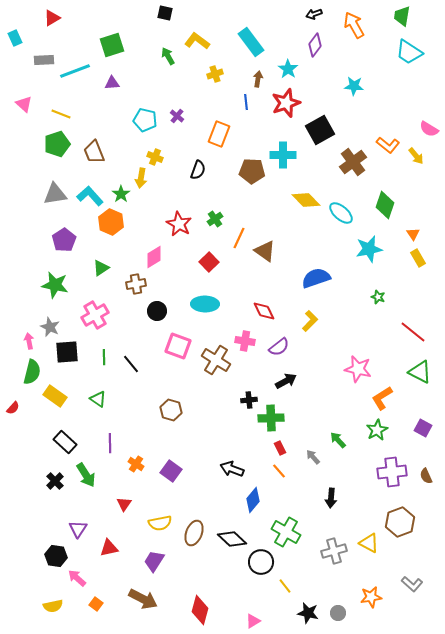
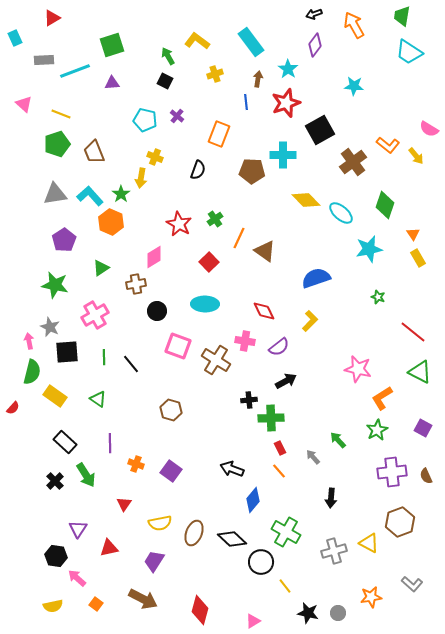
black square at (165, 13): moved 68 px down; rotated 14 degrees clockwise
orange cross at (136, 464): rotated 14 degrees counterclockwise
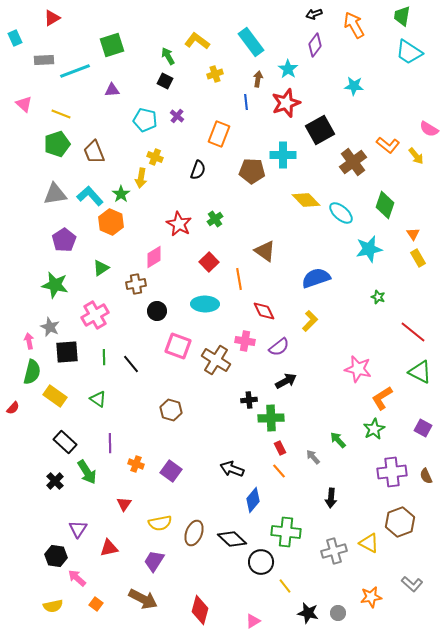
purple triangle at (112, 83): moved 7 px down
orange line at (239, 238): moved 41 px down; rotated 35 degrees counterclockwise
green star at (377, 430): moved 3 px left, 1 px up
green arrow at (86, 475): moved 1 px right, 3 px up
green cross at (286, 532): rotated 24 degrees counterclockwise
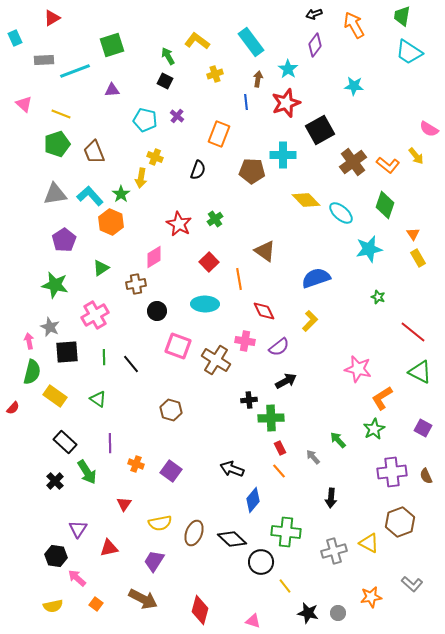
orange L-shape at (388, 145): moved 20 px down
pink triangle at (253, 621): rotated 49 degrees clockwise
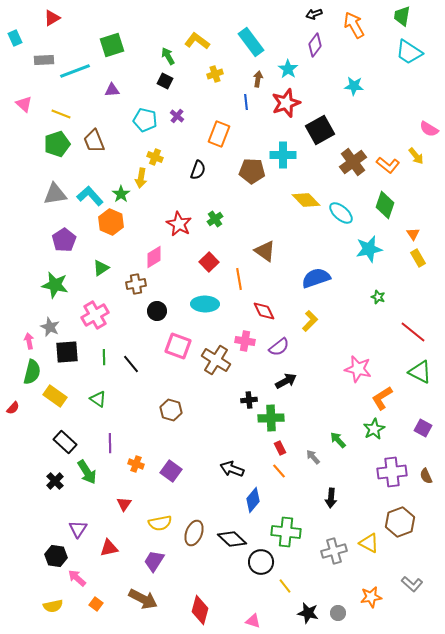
brown trapezoid at (94, 152): moved 11 px up
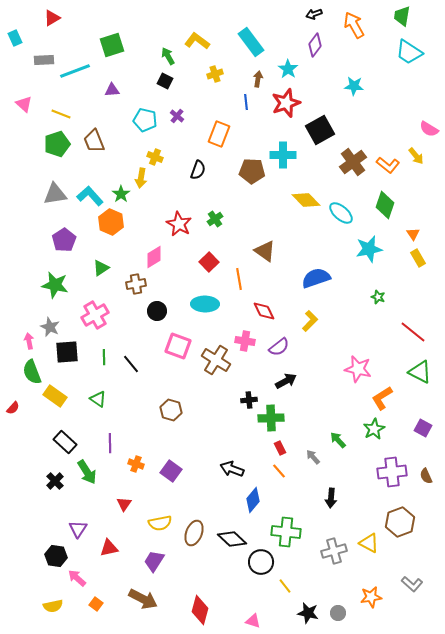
green semicircle at (32, 372): rotated 145 degrees clockwise
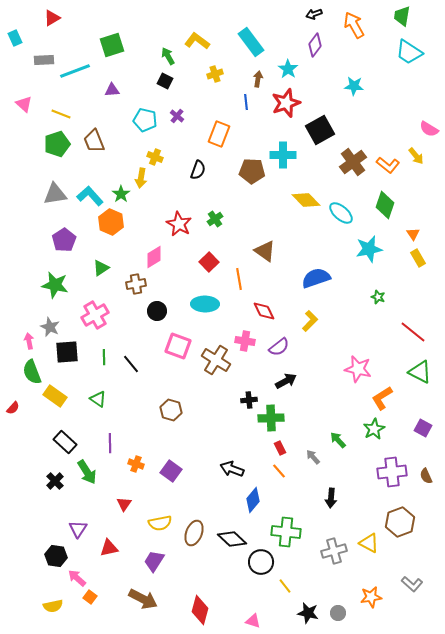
orange square at (96, 604): moved 6 px left, 7 px up
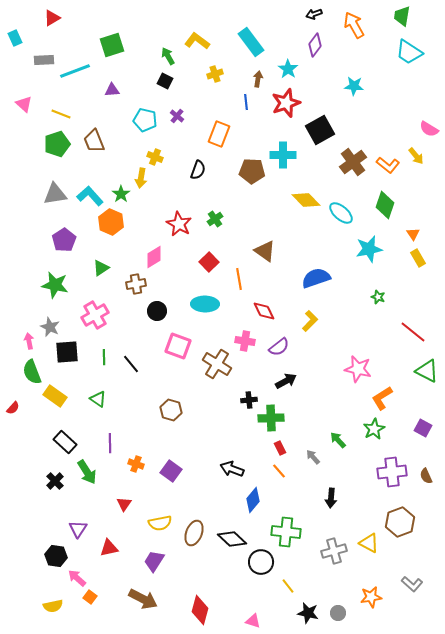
brown cross at (216, 360): moved 1 px right, 4 px down
green triangle at (420, 372): moved 7 px right, 1 px up
yellow line at (285, 586): moved 3 px right
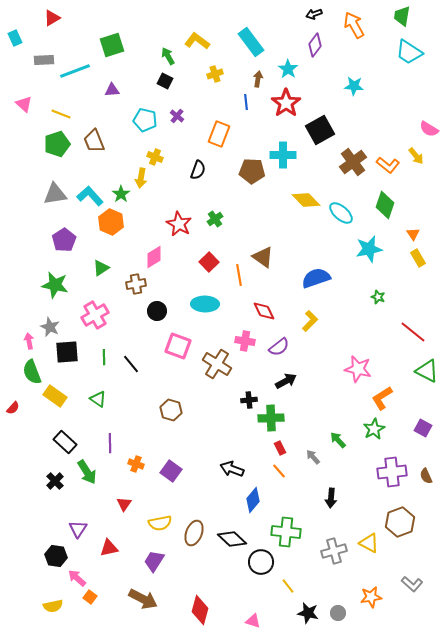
red star at (286, 103): rotated 16 degrees counterclockwise
brown triangle at (265, 251): moved 2 px left, 6 px down
orange line at (239, 279): moved 4 px up
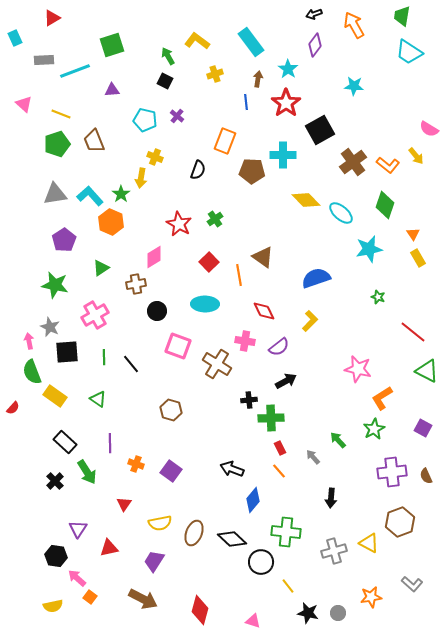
orange rectangle at (219, 134): moved 6 px right, 7 px down
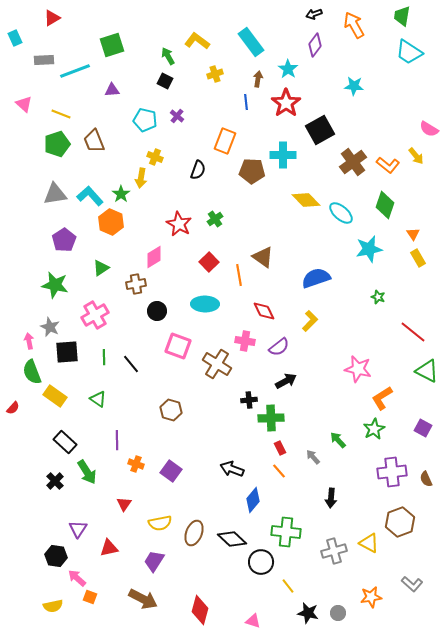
purple line at (110, 443): moved 7 px right, 3 px up
brown semicircle at (426, 476): moved 3 px down
orange square at (90, 597): rotated 16 degrees counterclockwise
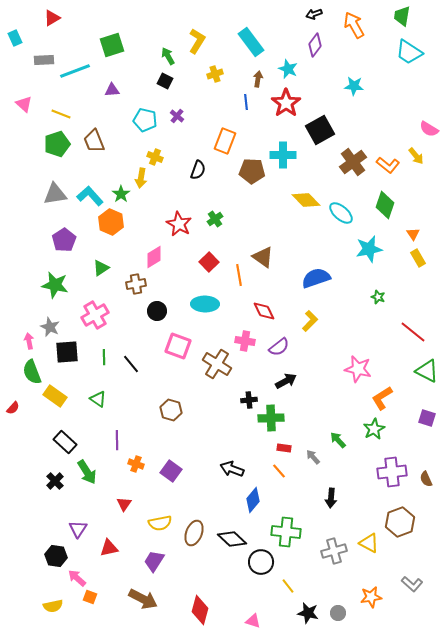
yellow L-shape at (197, 41): rotated 85 degrees clockwise
cyan star at (288, 69): rotated 12 degrees counterclockwise
purple square at (423, 428): moved 4 px right, 10 px up; rotated 12 degrees counterclockwise
red rectangle at (280, 448): moved 4 px right; rotated 56 degrees counterclockwise
